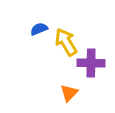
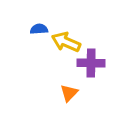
blue semicircle: rotated 18 degrees clockwise
yellow arrow: rotated 36 degrees counterclockwise
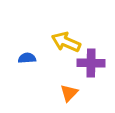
blue semicircle: moved 12 px left, 29 px down
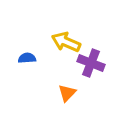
purple cross: rotated 20 degrees clockwise
orange triangle: moved 2 px left
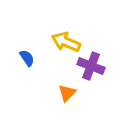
blue semicircle: rotated 60 degrees clockwise
purple cross: moved 3 px down
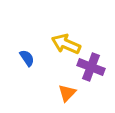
yellow arrow: moved 2 px down
purple cross: moved 1 px down
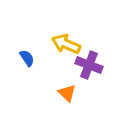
purple cross: moved 2 px left, 2 px up
orange triangle: rotated 30 degrees counterclockwise
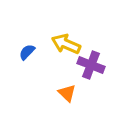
blue semicircle: moved 6 px up; rotated 102 degrees counterclockwise
purple cross: moved 2 px right
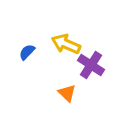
purple cross: rotated 12 degrees clockwise
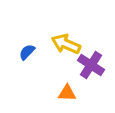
orange triangle: rotated 42 degrees counterclockwise
